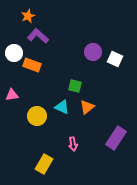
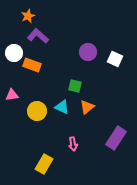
purple circle: moved 5 px left
yellow circle: moved 5 px up
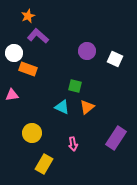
purple circle: moved 1 px left, 1 px up
orange rectangle: moved 4 px left, 4 px down
yellow circle: moved 5 px left, 22 px down
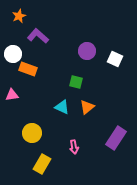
orange star: moved 9 px left
white circle: moved 1 px left, 1 px down
green square: moved 1 px right, 4 px up
pink arrow: moved 1 px right, 3 px down
yellow rectangle: moved 2 px left
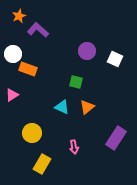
purple L-shape: moved 6 px up
pink triangle: rotated 24 degrees counterclockwise
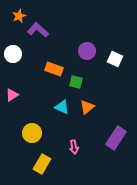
orange rectangle: moved 26 px right
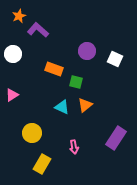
orange triangle: moved 2 px left, 2 px up
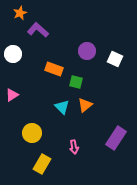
orange star: moved 1 px right, 3 px up
cyan triangle: rotated 21 degrees clockwise
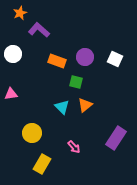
purple L-shape: moved 1 px right
purple circle: moved 2 px left, 6 px down
orange rectangle: moved 3 px right, 8 px up
pink triangle: moved 1 px left, 1 px up; rotated 24 degrees clockwise
pink arrow: rotated 32 degrees counterclockwise
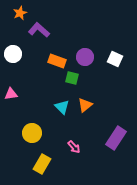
green square: moved 4 px left, 4 px up
